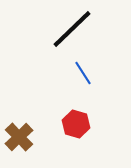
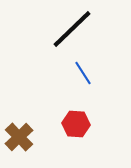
red hexagon: rotated 12 degrees counterclockwise
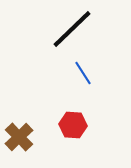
red hexagon: moved 3 px left, 1 px down
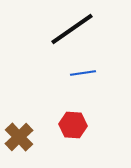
black line: rotated 9 degrees clockwise
blue line: rotated 65 degrees counterclockwise
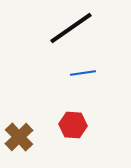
black line: moved 1 px left, 1 px up
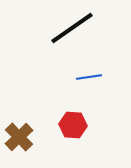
black line: moved 1 px right
blue line: moved 6 px right, 4 px down
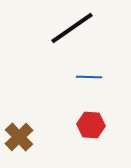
blue line: rotated 10 degrees clockwise
red hexagon: moved 18 px right
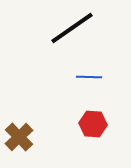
red hexagon: moved 2 px right, 1 px up
